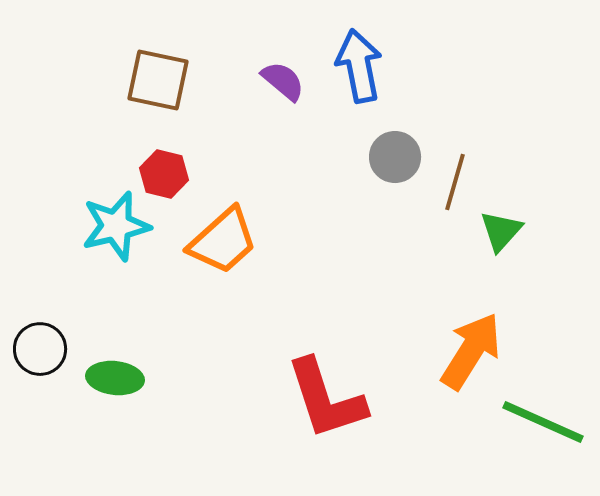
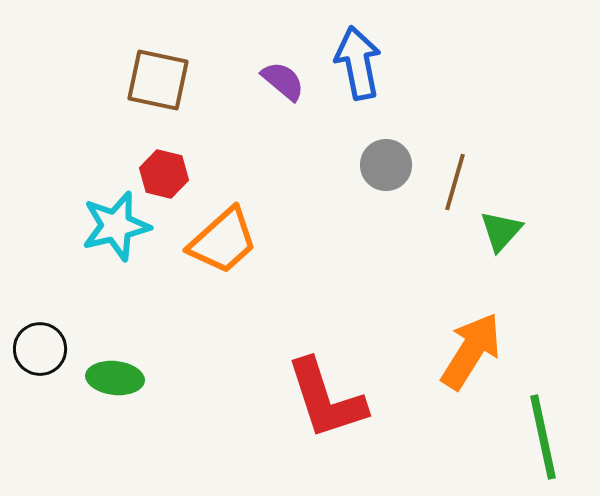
blue arrow: moved 1 px left, 3 px up
gray circle: moved 9 px left, 8 px down
green line: moved 15 px down; rotated 54 degrees clockwise
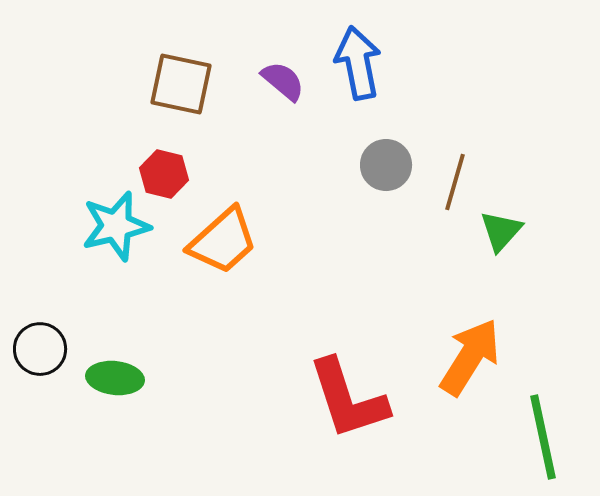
brown square: moved 23 px right, 4 px down
orange arrow: moved 1 px left, 6 px down
red L-shape: moved 22 px right
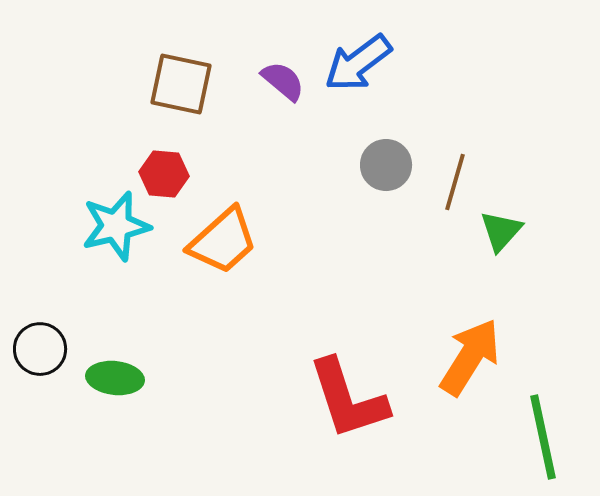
blue arrow: rotated 116 degrees counterclockwise
red hexagon: rotated 9 degrees counterclockwise
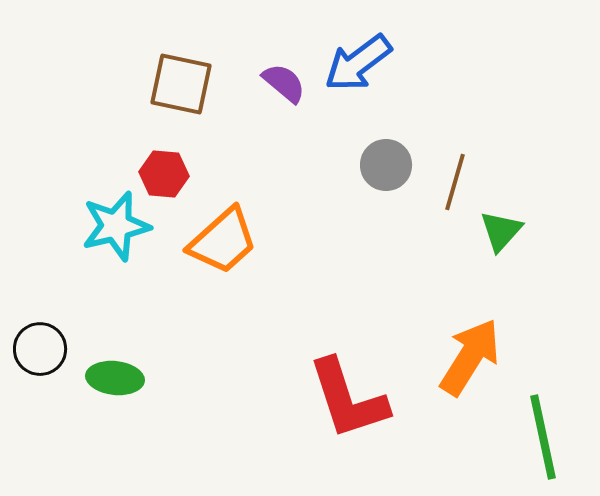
purple semicircle: moved 1 px right, 2 px down
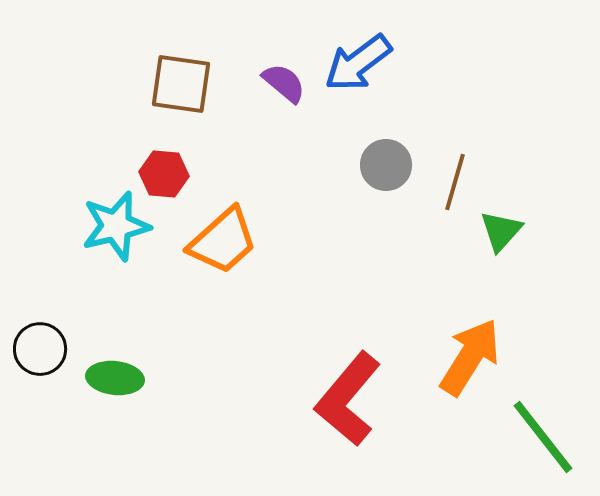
brown square: rotated 4 degrees counterclockwise
red L-shape: rotated 58 degrees clockwise
green line: rotated 26 degrees counterclockwise
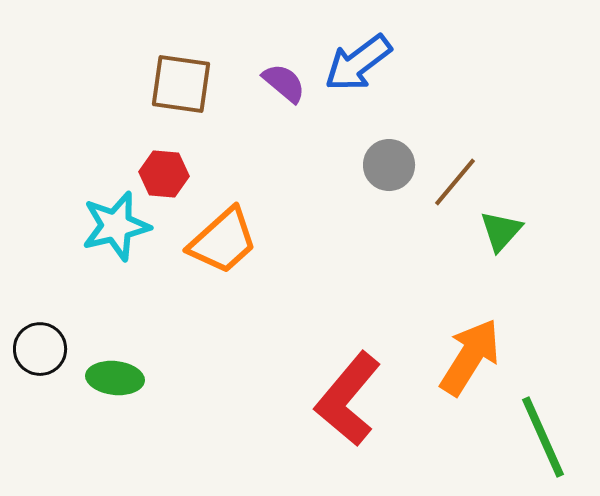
gray circle: moved 3 px right
brown line: rotated 24 degrees clockwise
green line: rotated 14 degrees clockwise
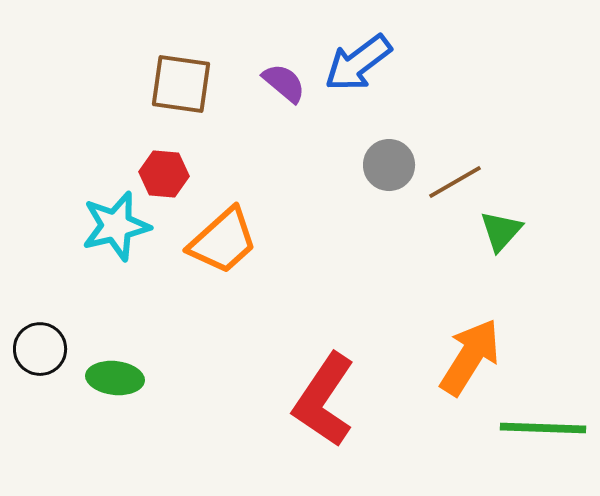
brown line: rotated 20 degrees clockwise
red L-shape: moved 24 px left, 1 px down; rotated 6 degrees counterclockwise
green line: moved 9 px up; rotated 64 degrees counterclockwise
